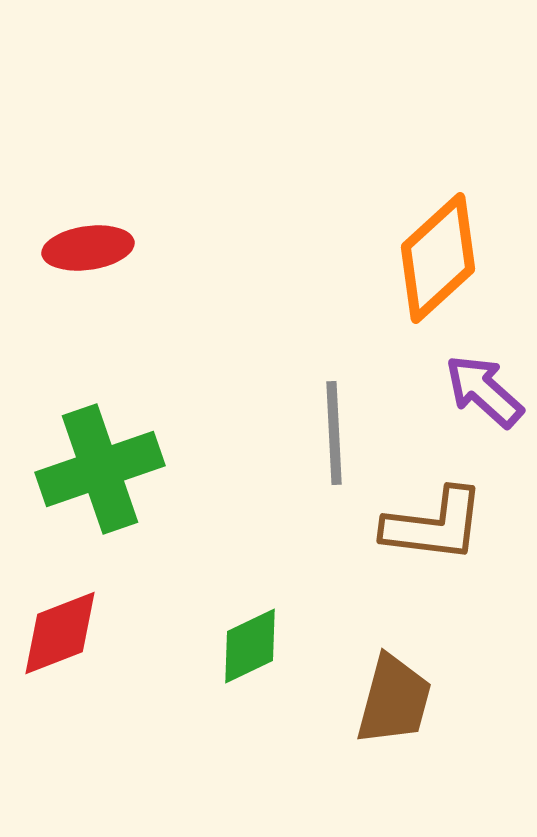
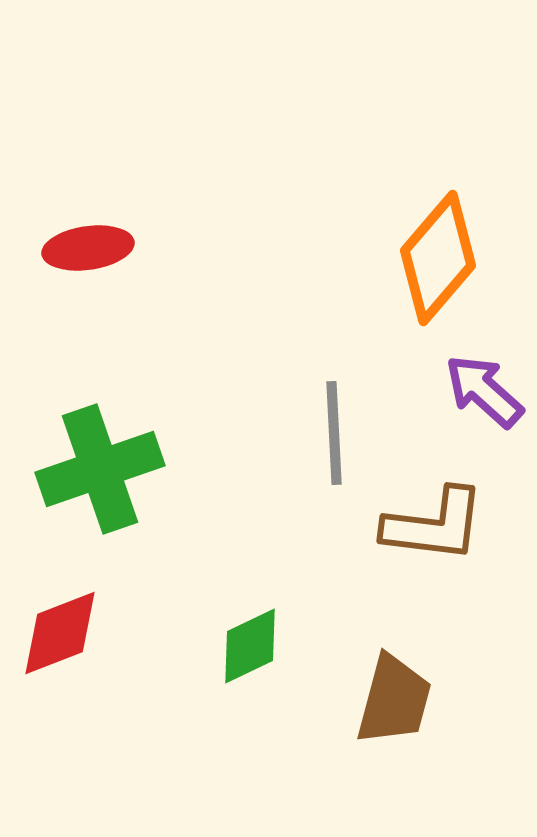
orange diamond: rotated 7 degrees counterclockwise
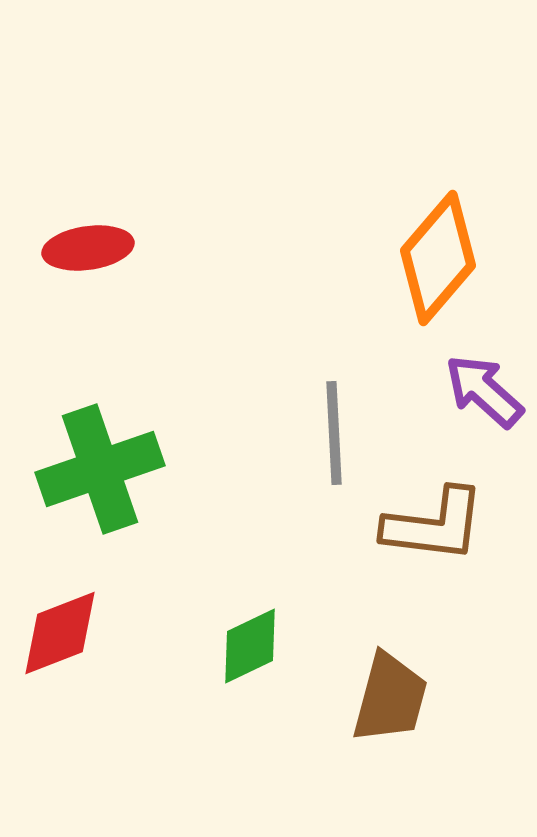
brown trapezoid: moved 4 px left, 2 px up
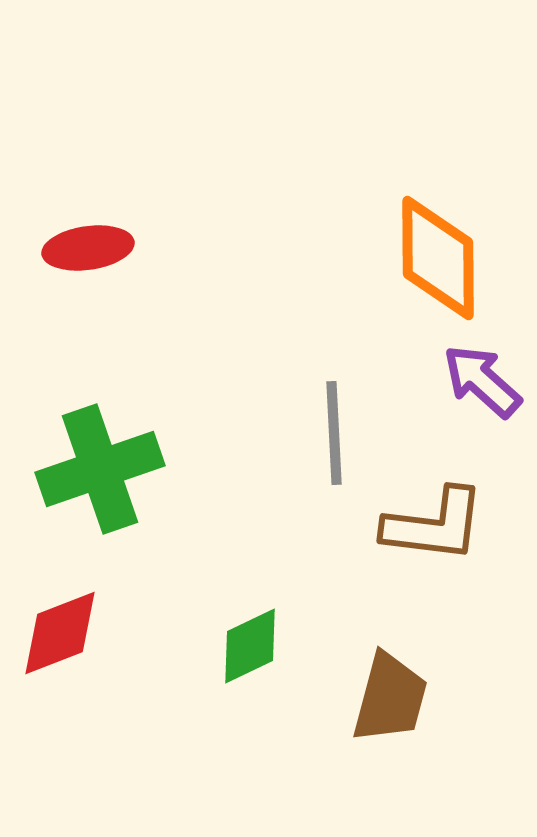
orange diamond: rotated 41 degrees counterclockwise
purple arrow: moved 2 px left, 10 px up
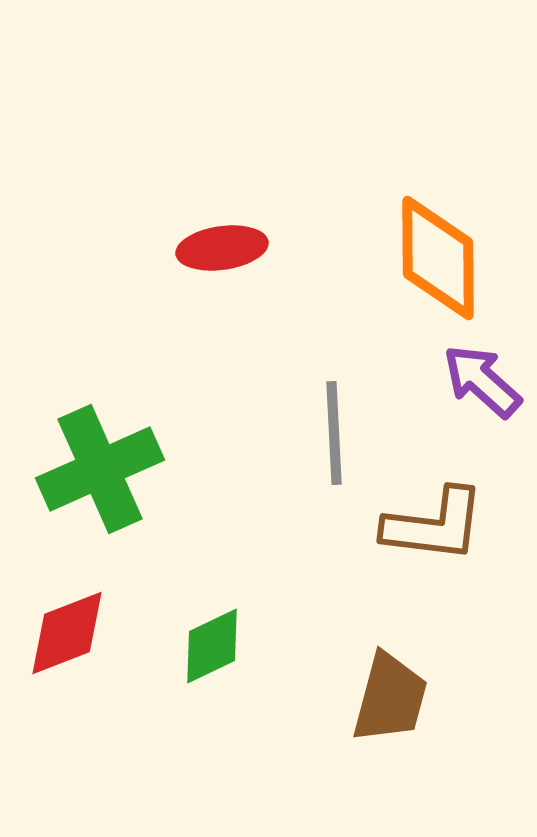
red ellipse: moved 134 px right
green cross: rotated 5 degrees counterclockwise
red diamond: moved 7 px right
green diamond: moved 38 px left
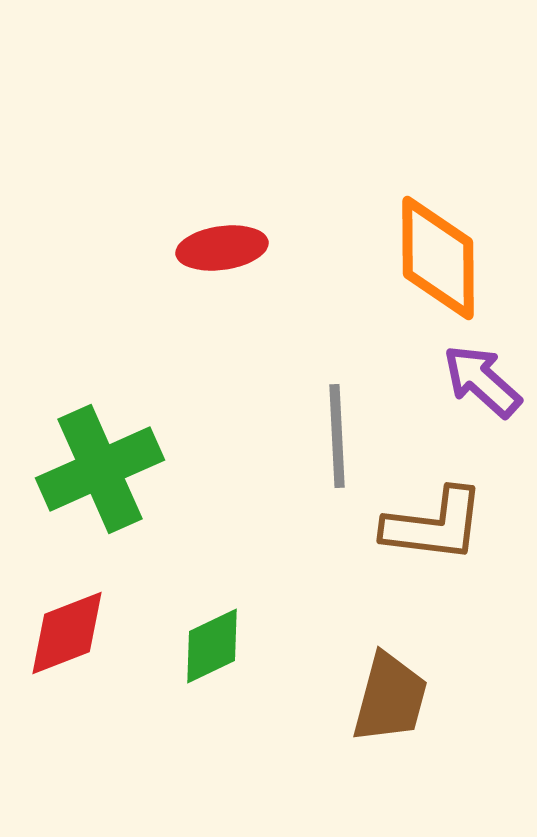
gray line: moved 3 px right, 3 px down
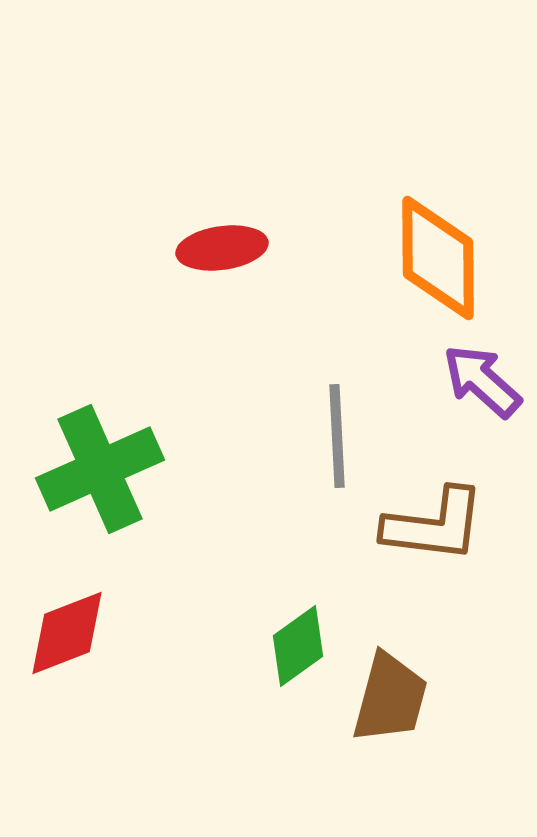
green diamond: moved 86 px right; rotated 10 degrees counterclockwise
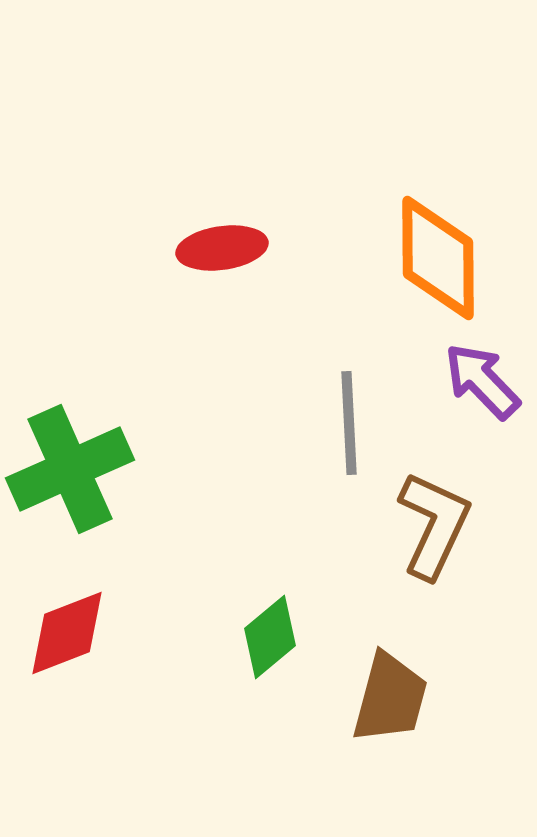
purple arrow: rotated 4 degrees clockwise
gray line: moved 12 px right, 13 px up
green cross: moved 30 px left
brown L-shape: rotated 72 degrees counterclockwise
green diamond: moved 28 px left, 9 px up; rotated 4 degrees counterclockwise
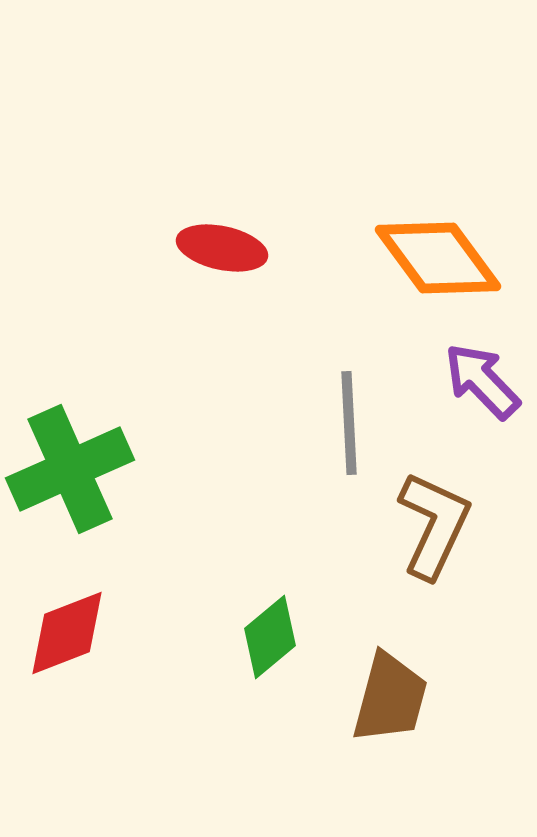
red ellipse: rotated 20 degrees clockwise
orange diamond: rotated 36 degrees counterclockwise
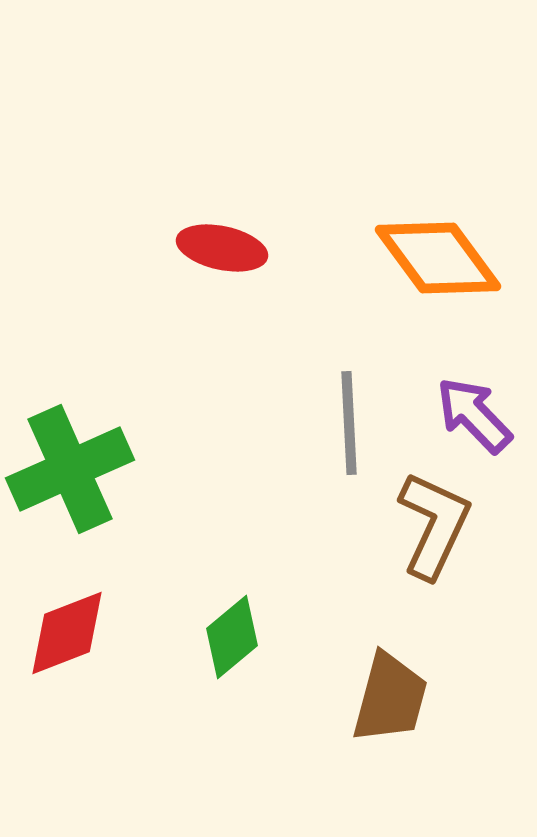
purple arrow: moved 8 px left, 34 px down
green diamond: moved 38 px left
